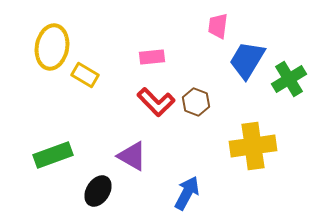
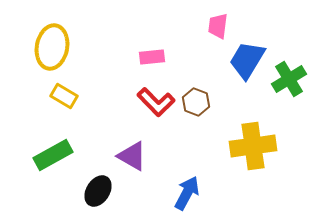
yellow rectangle: moved 21 px left, 21 px down
green rectangle: rotated 9 degrees counterclockwise
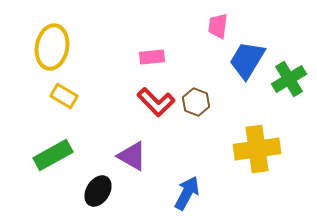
yellow cross: moved 4 px right, 3 px down
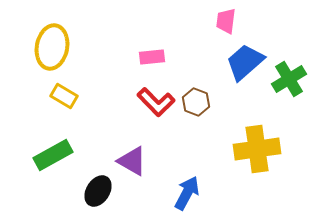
pink trapezoid: moved 8 px right, 5 px up
blue trapezoid: moved 2 px left, 2 px down; rotated 18 degrees clockwise
purple triangle: moved 5 px down
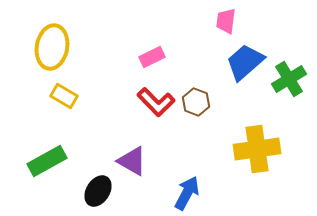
pink rectangle: rotated 20 degrees counterclockwise
green rectangle: moved 6 px left, 6 px down
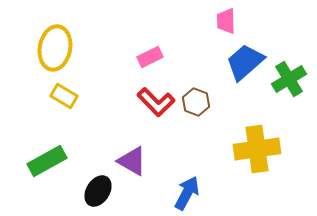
pink trapezoid: rotated 8 degrees counterclockwise
yellow ellipse: moved 3 px right, 1 px down
pink rectangle: moved 2 px left
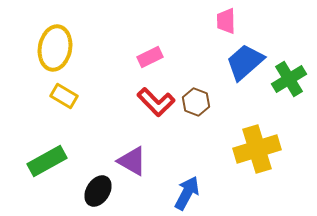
yellow cross: rotated 9 degrees counterclockwise
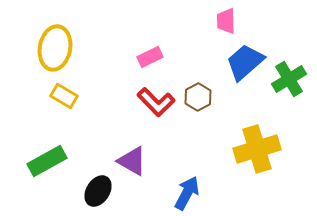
brown hexagon: moved 2 px right, 5 px up; rotated 12 degrees clockwise
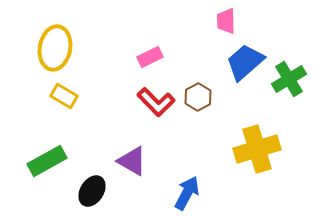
black ellipse: moved 6 px left
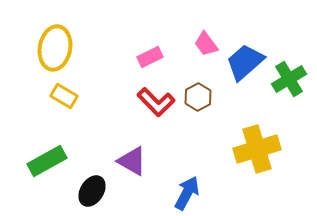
pink trapezoid: moved 20 px left, 23 px down; rotated 36 degrees counterclockwise
